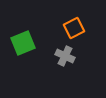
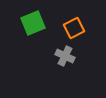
green square: moved 10 px right, 20 px up
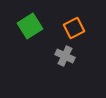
green square: moved 3 px left, 3 px down; rotated 10 degrees counterclockwise
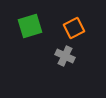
green square: rotated 15 degrees clockwise
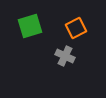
orange square: moved 2 px right
